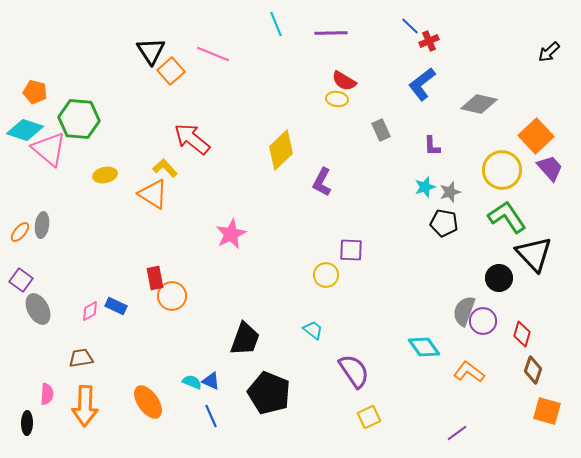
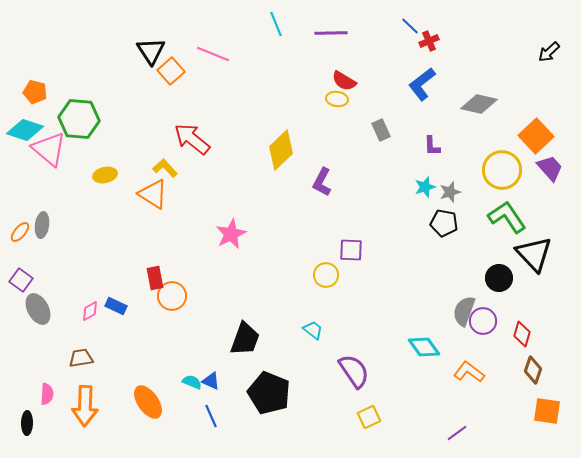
orange square at (547, 411): rotated 8 degrees counterclockwise
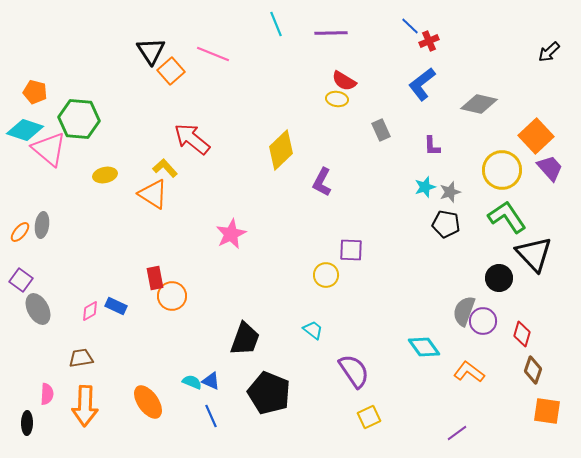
black pentagon at (444, 223): moved 2 px right, 1 px down
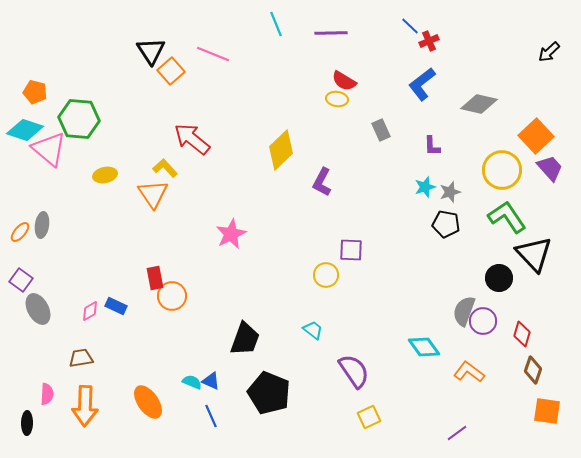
orange triangle at (153, 194): rotated 24 degrees clockwise
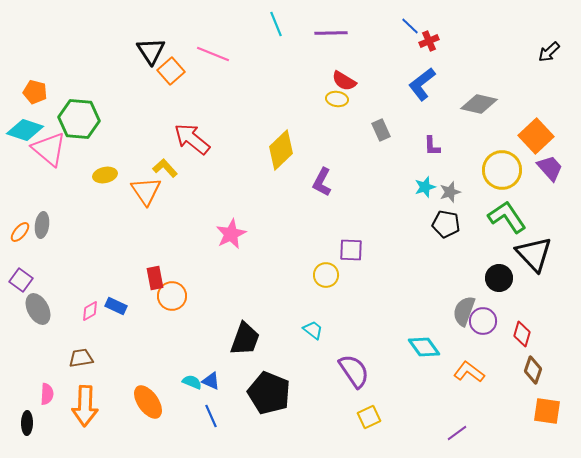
orange triangle at (153, 194): moved 7 px left, 3 px up
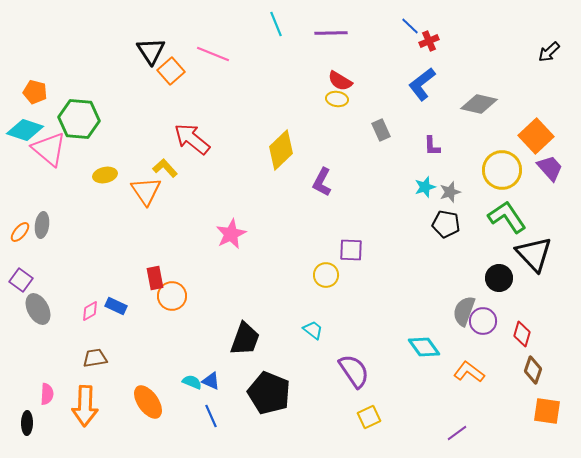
red semicircle at (344, 81): moved 4 px left
brown trapezoid at (81, 358): moved 14 px right
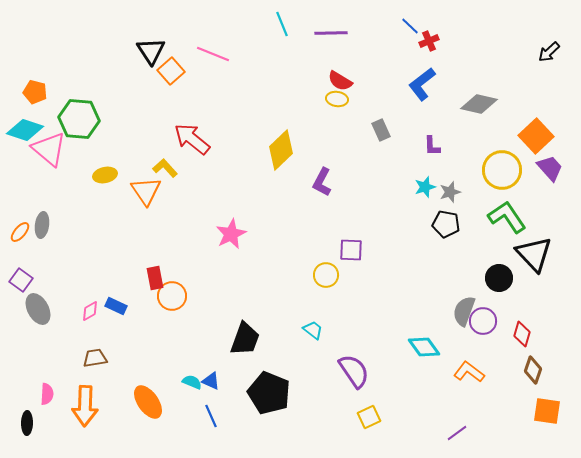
cyan line at (276, 24): moved 6 px right
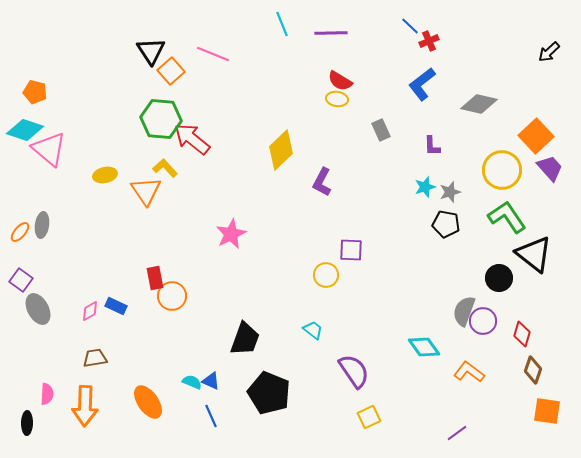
green hexagon at (79, 119): moved 82 px right
black triangle at (534, 254): rotated 9 degrees counterclockwise
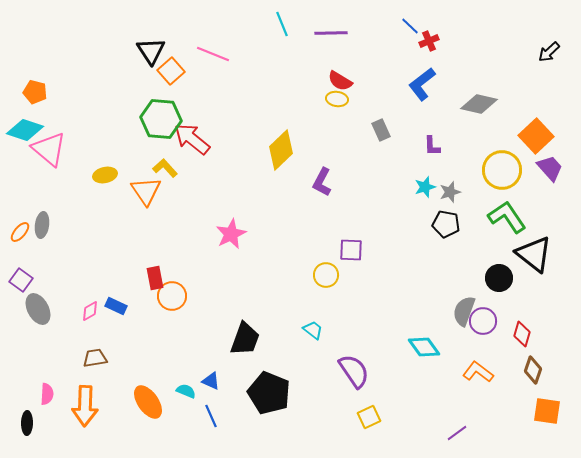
orange L-shape at (469, 372): moved 9 px right
cyan semicircle at (192, 382): moved 6 px left, 9 px down
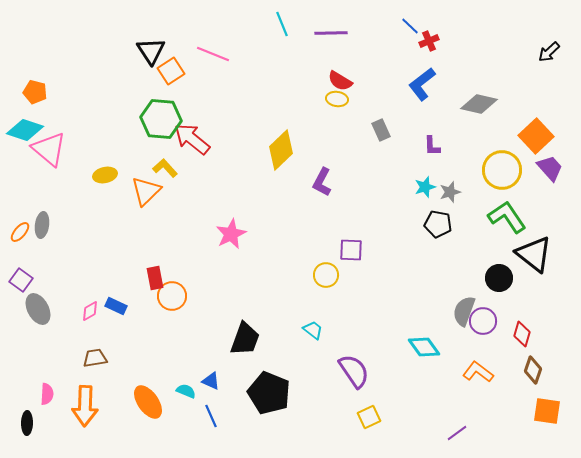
orange square at (171, 71): rotated 8 degrees clockwise
orange triangle at (146, 191): rotated 20 degrees clockwise
black pentagon at (446, 224): moved 8 px left
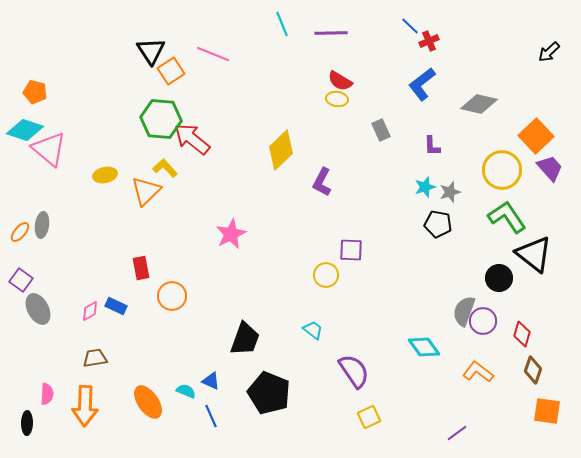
red rectangle at (155, 278): moved 14 px left, 10 px up
